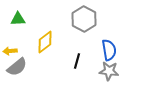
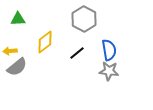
black line: moved 8 px up; rotated 35 degrees clockwise
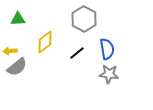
blue semicircle: moved 2 px left, 1 px up
gray star: moved 3 px down
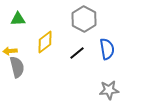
gray semicircle: rotated 65 degrees counterclockwise
gray star: moved 16 px down; rotated 12 degrees counterclockwise
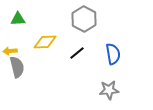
yellow diamond: rotated 35 degrees clockwise
blue semicircle: moved 6 px right, 5 px down
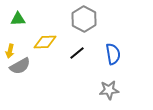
yellow arrow: rotated 72 degrees counterclockwise
gray semicircle: moved 3 px right, 1 px up; rotated 75 degrees clockwise
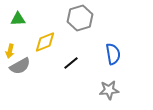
gray hexagon: moved 4 px left, 1 px up; rotated 15 degrees clockwise
yellow diamond: rotated 20 degrees counterclockwise
black line: moved 6 px left, 10 px down
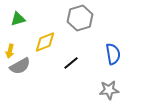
green triangle: rotated 14 degrees counterclockwise
